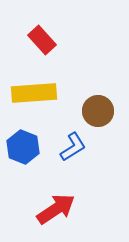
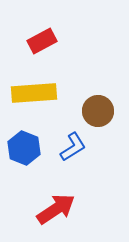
red rectangle: moved 1 px down; rotated 76 degrees counterclockwise
blue hexagon: moved 1 px right, 1 px down
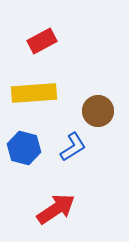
blue hexagon: rotated 8 degrees counterclockwise
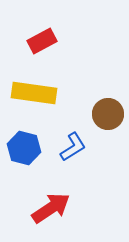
yellow rectangle: rotated 12 degrees clockwise
brown circle: moved 10 px right, 3 px down
red arrow: moved 5 px left, 1 px up
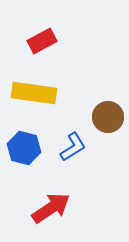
brown circle: moved 3 px down
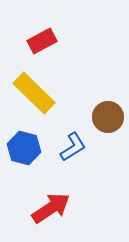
yellow rectangle: rotated 36 degrees clockwise
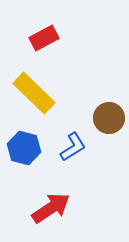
red rectangle: moved 2 px right, 3 px up
brown circle: moved 1 px right, 1 px down
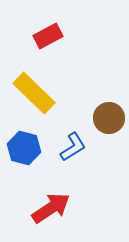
red rectangle: moved 4 px right, 2 px up
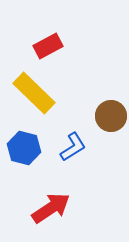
red rectangle: moved 10 px down
brown circle: moved 2 px right, 2 px up
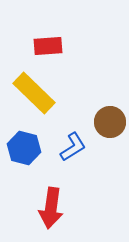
red rectangle: rotated 24 degrees clockwise
brown circle: moved 1 px left, 6 px down
red arrow: rotated 132 degrees clockwise
